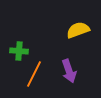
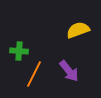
purple arrow: rotated 20 degrees counterclockwise
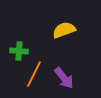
yellow semicircle: moved 14 px left
purple arrow: moved 5 px left, 7 px down
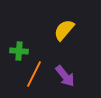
yellow semicircle: rotated 30 degrees counterclockwise
purple arrow: moved 1 px right, 2 px up
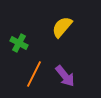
yellow semicircle: moved 2 px left, 3 px up
green cross: moved 8 px up; rotated 24 degrees clockwise
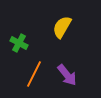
yellow semicircle: rotated 10 degrees counterclockwise
purple arrow: moved 2 px right, 1 px up
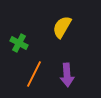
purple arrow: rotated 35 degrees clockwise
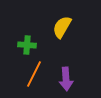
green cross: moved 8 px right, 2 px down; rotated 24 degrees counterclockwise
purple arrow: moved 1 px left, 4 px down
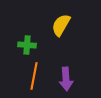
yellow semicircle: moved 1 px left, 2 px up
orange line: moved 2 px down; rotated 16 degrees counterclockwise
